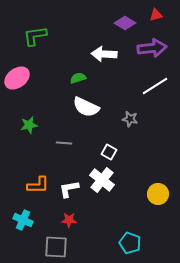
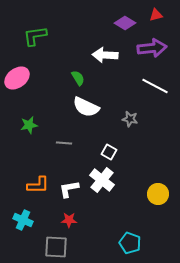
white arrow: moved 1 px right, 1 px down
green semicircle: rotated 77 degrees clockwise
white line: rotated 60 degrees clockwise
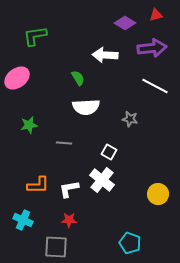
white semicircle: rotated 28 degrees counterclockwise
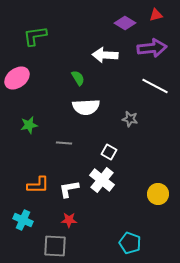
gray square: moved 1 px left, 1 px up
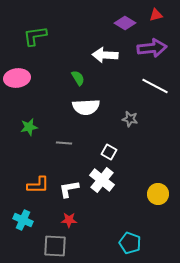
pink ellipse: rotated 30 degrees clockwise
green star: moved 2 px down
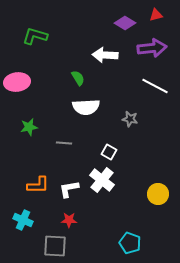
green L-shape: rotated 25 degrees clockwise
pink ellipse: moved 4 px down
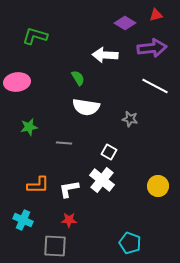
white semicircle: rotated 12 degrees clockwise
yellow circle: moved 8 px up
